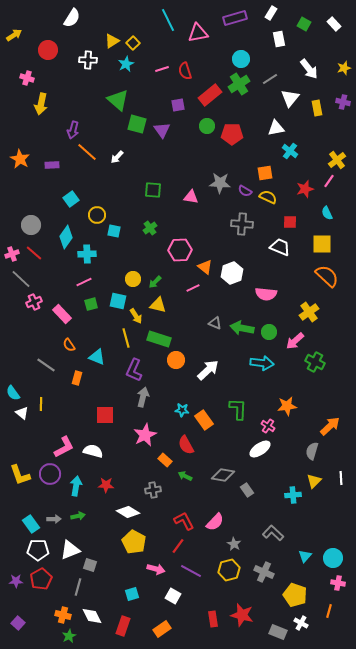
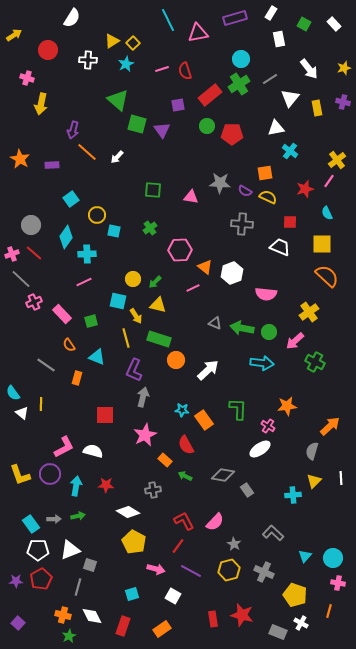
green square at (91, 304): moved 17 px down
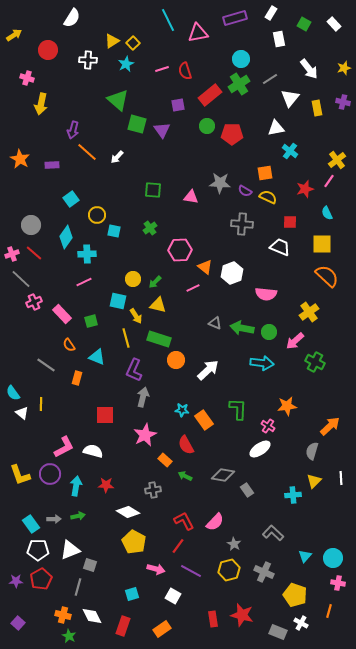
green star at (69, 636): rotated 16 degrees counterclockwise
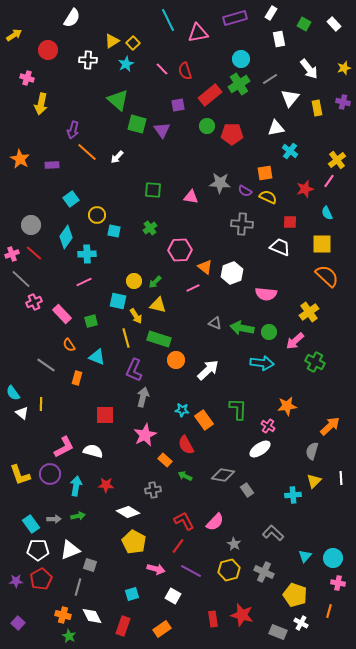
pink line at (162, 69): rotated 64 degrees clockwise
yellow circle at (133, 279): moved 1 px right, 2 px down
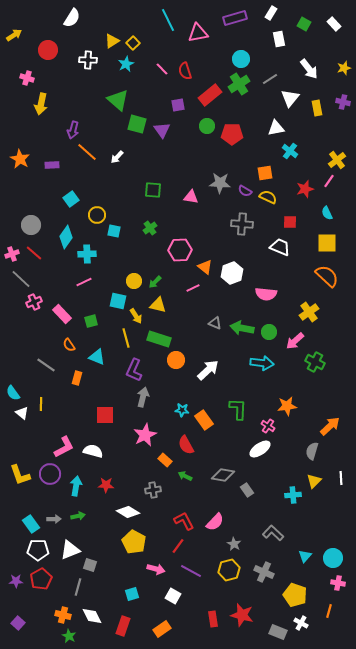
yellow square at (322, 244): moved 5 px right, 1 px up
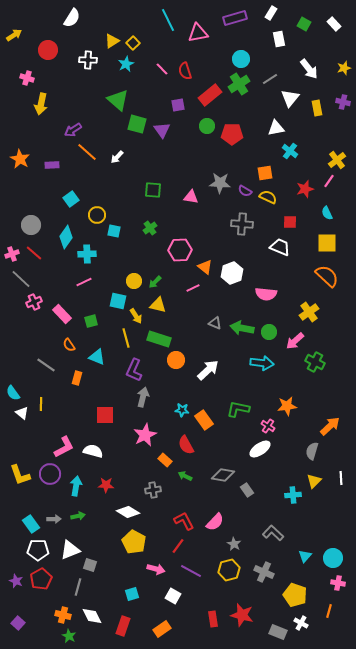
purple arrow at (73, 130): rotated 42 degrees clockwise
green L-shape at (238, 409): rotated 80 degrees counterclockwise
purple star at (16, 581): rotated 24 degrees clockwise
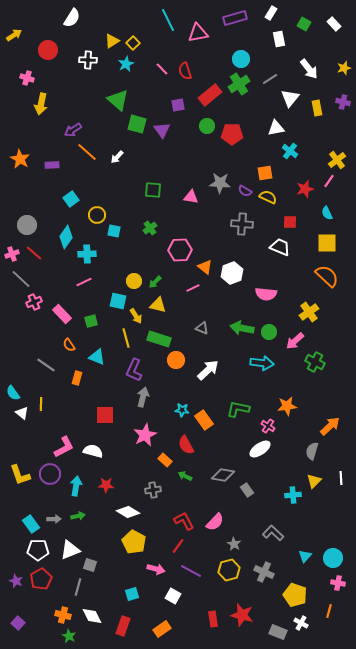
gray circle at (31, 225): moved 4 px left
gray triangle at (215, 323): moved 13 px left, 5 px down
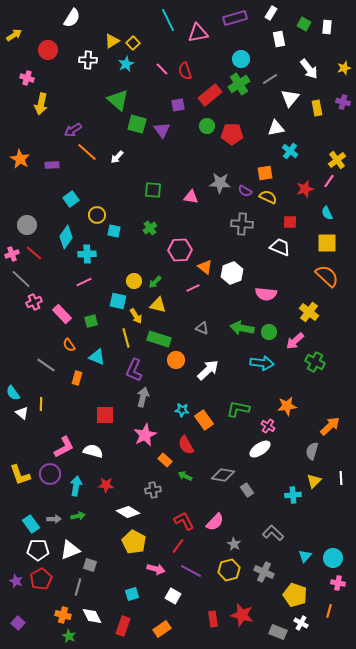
white rectangle at (334, 24): moved 7 px left, 3 px down; rotated 48 degrees clockwise
yellow cross at (309, 312): rotated 18 degrees counterclockwise
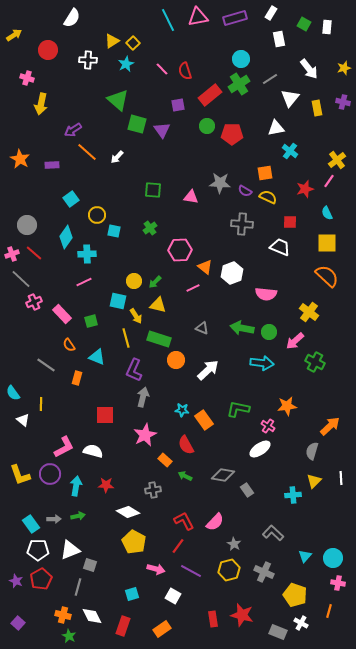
pink triangle at (198, 33): moved 16 px up
white triangle at (22, 413): moved 1 px right, 7 px down
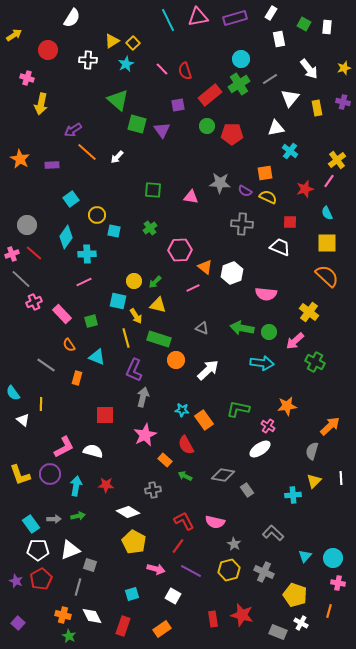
pink semicircle at (215, 522): rotated 60 degrees clockwise
